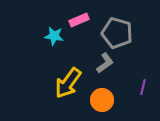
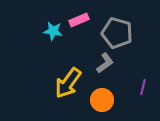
cyan star: moved 1 px left, 5 px up
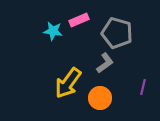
orange circle: moved 2 px left, 2 px up
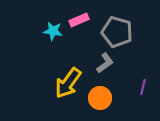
gray pentagon: moved 1 px up
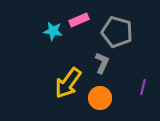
gray L-shape: moved 3 px left; rotated 30 degrees counterclockwise
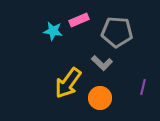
gray pentagon: rotated 12 degrees counterclockwise
gray L-shape: rotated 110 degrees clockwise
